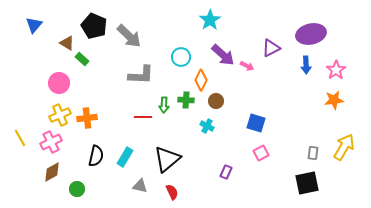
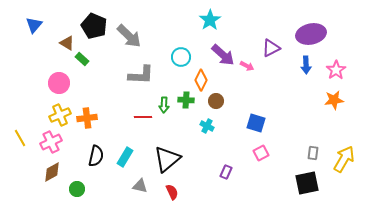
yellow arrow: moved 12 px down
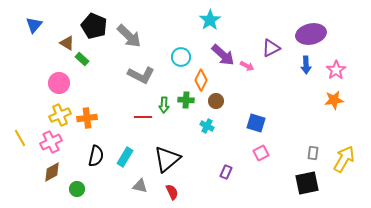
gray L-shape: rotated 24 degrees clockwise
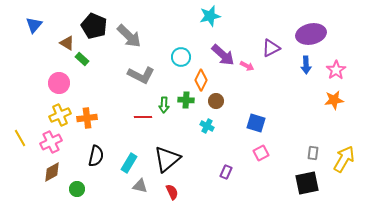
cyan star: moved 4 px up; rotated 20 degrees clockwise
cyan rectangle: moved 4 px right, 6 px down
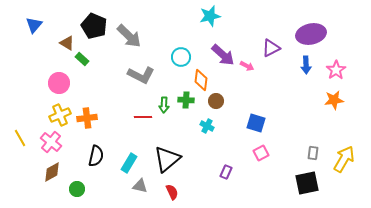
orange diamond: rotated 20 degrees counterclockwise
pink cross: rotated 25 degrees counterclockwise
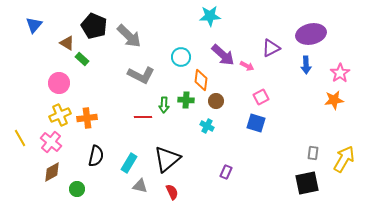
cyan star: rotated 10 degrees clockwise
pink star: moved 4 px right, 3 px down
pink square: moved 56 px up
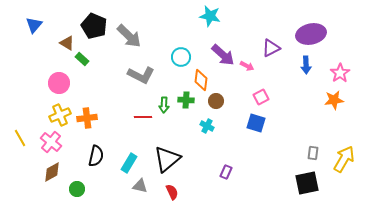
cyan star: rotated 15 degrees clockwise
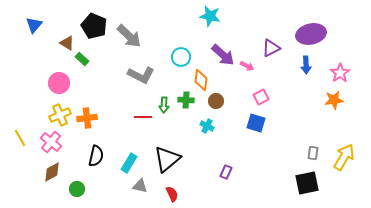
yellow arrow: moved 2 px up
red semicircle: moved 2 px down
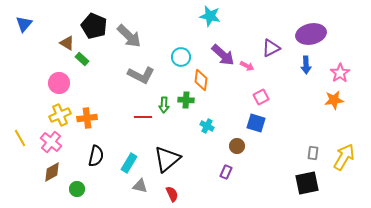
blue triangle: moved 10 px left, 1 px up
brown circle: moved 21 px right, 45 px down
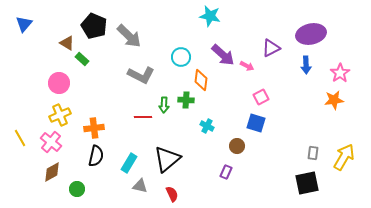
orange cross: moved 7 px right, 10 px down
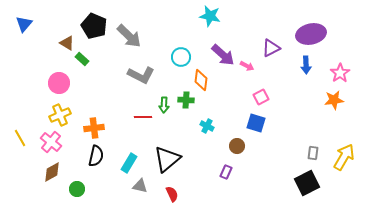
black square: rotated 15 degrees counterclockwise
